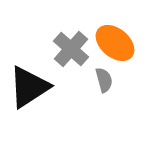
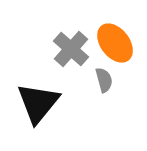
orange ellipse: rotated 12 degrees clockwise
black triangle: moved 9 px right, 16 px down; rotated 18 degrees counterclockwise
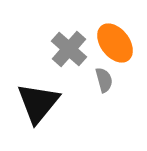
gray cross: moved 2 px left
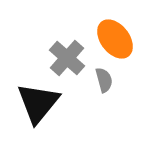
orange ellipse: moved 4 px up
gray cross: moved 2 px left, 9 px down
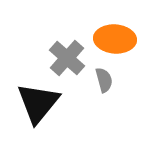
orange ellipse: rotated 48 degrees counterclockwise
